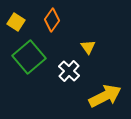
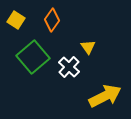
yellow square: moved 2 px up
green square: moved 4 px right
white cross: moved 4 px up
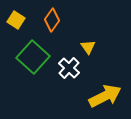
green square: rotated 8 degrees counterclockwise
white cross: moved 1 px down
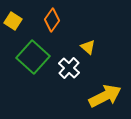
yellow square: moved 3 px left, 1 px down
yellow triangle: rotated 14 degrees counterclockwise
